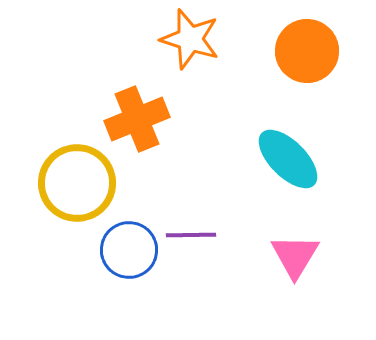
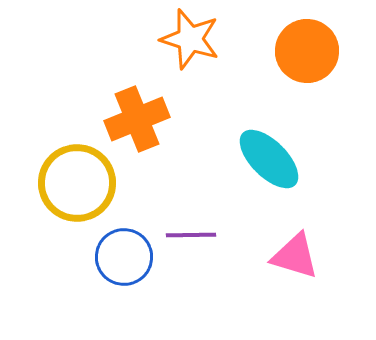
cyan ellipse: moved 19 px left
blue circle: moved 5 px left, 7 px down
pink triangle: rotated 44 degrees counterclockwise
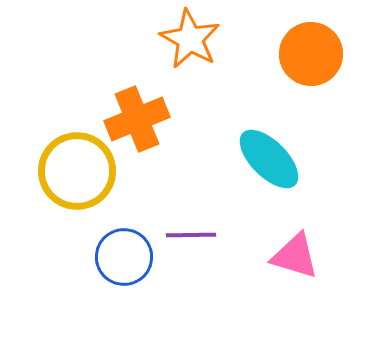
orange star: rotated 12 degrees clockwise
orange circle: moved 4 px right, 3 px down
yellow circle: moved 12 px up
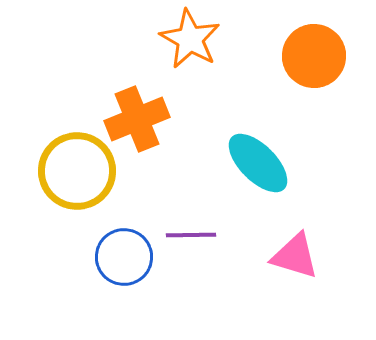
orange circle: moved 3 px right, 2 px down
cyan ellipse: moved 11 px left, 4 px down
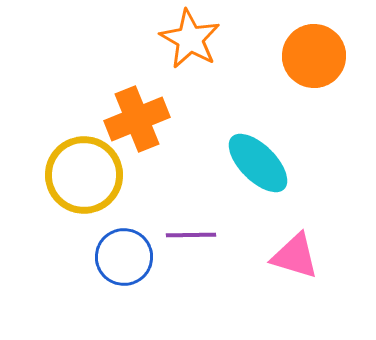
yellow circle: moved 7 px right, 4 px down
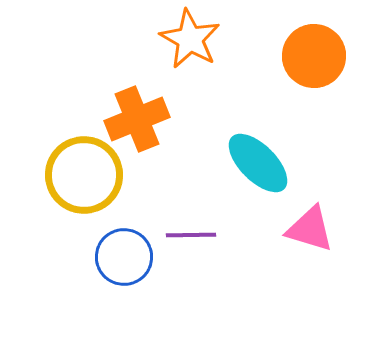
pink triangle: moved 15 px right, 27 px up
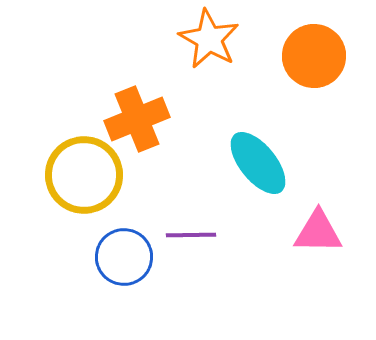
orange star: moved 19 px right
cyan ellipse: rotated 6 degrees clockwise
pink triangle: moved 8 px right, 3 px down; rotated 16 degrees counterclockwise
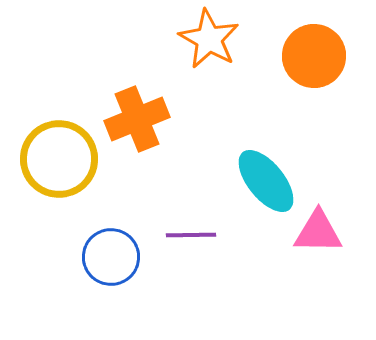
cyan ellipse: moved 8 px right, 18 px down
yellow circle: moved 25 px left, 16 px up
blue circle: moved 13 px left
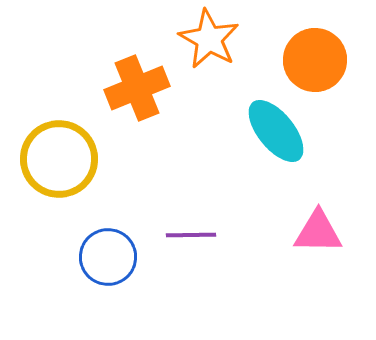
orange circle: moved 1 px right, 4 px down
orange cross: moved 31 px up
cyan ellipse: moved 10 px right, 50 px up
blue circle: moved 3 px left
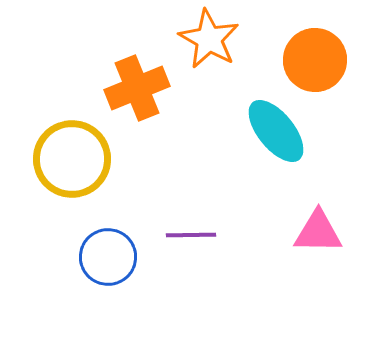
yellow circle: moved 13 px right
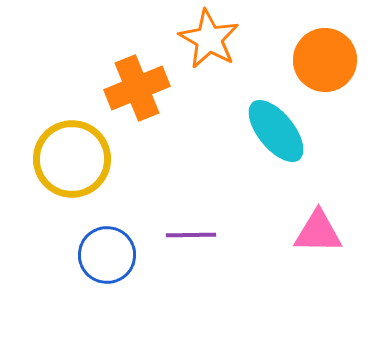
orange circle: moved 10 px right
blue circle: moved 1 px left, 2 px up
